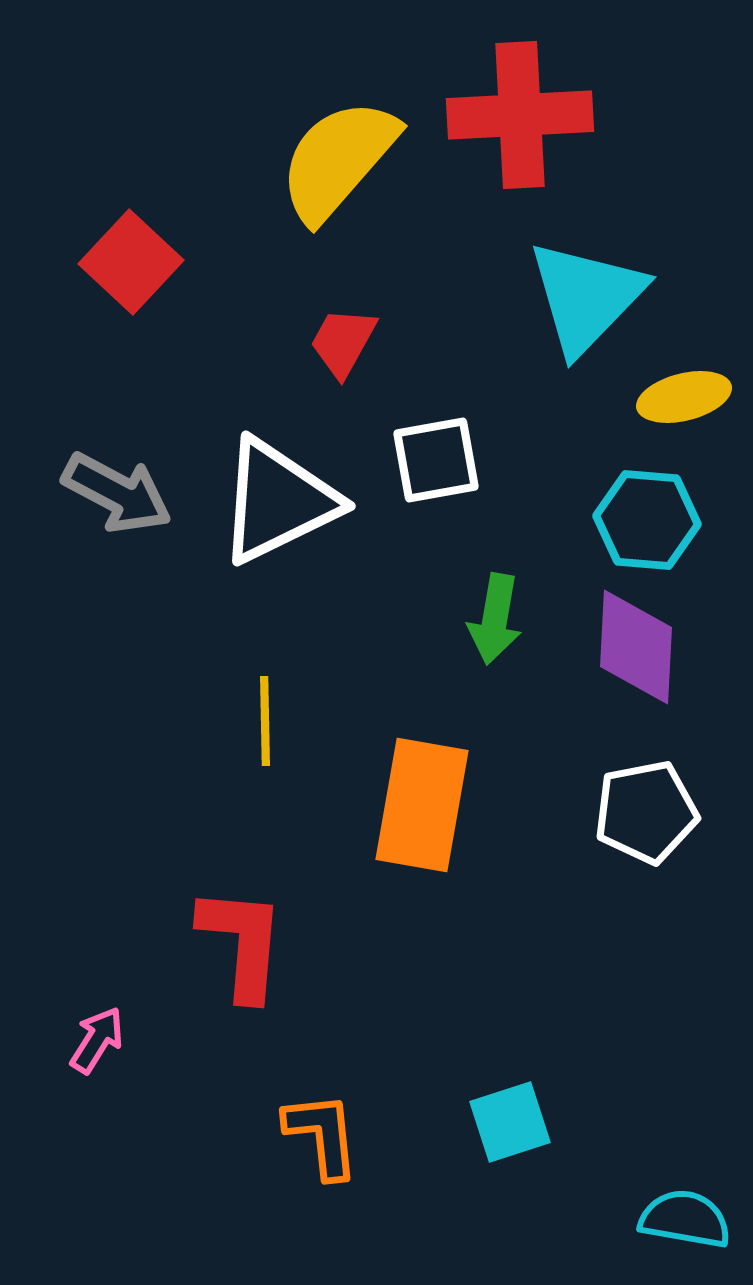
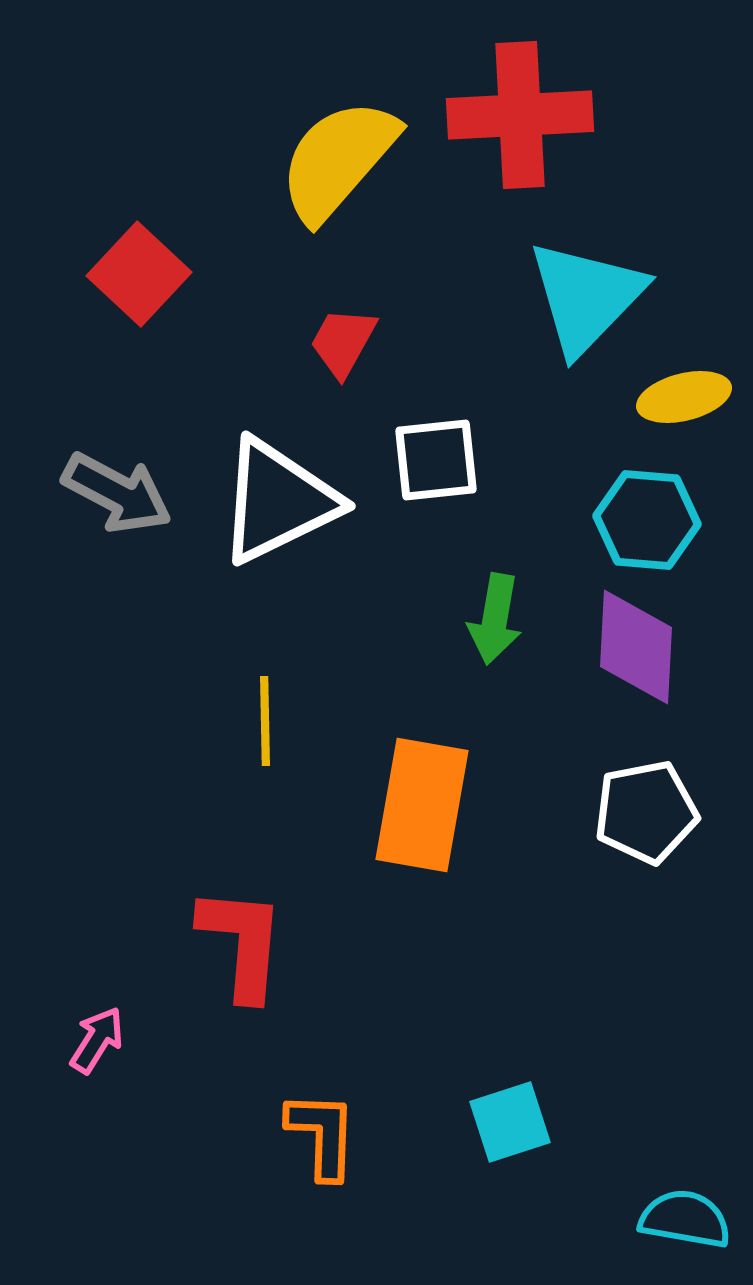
red square: moved 8 px right, 12 px down
white square: rotated 4 degrees clockwise
orange L-shape: rotated 8 degrees clockwise
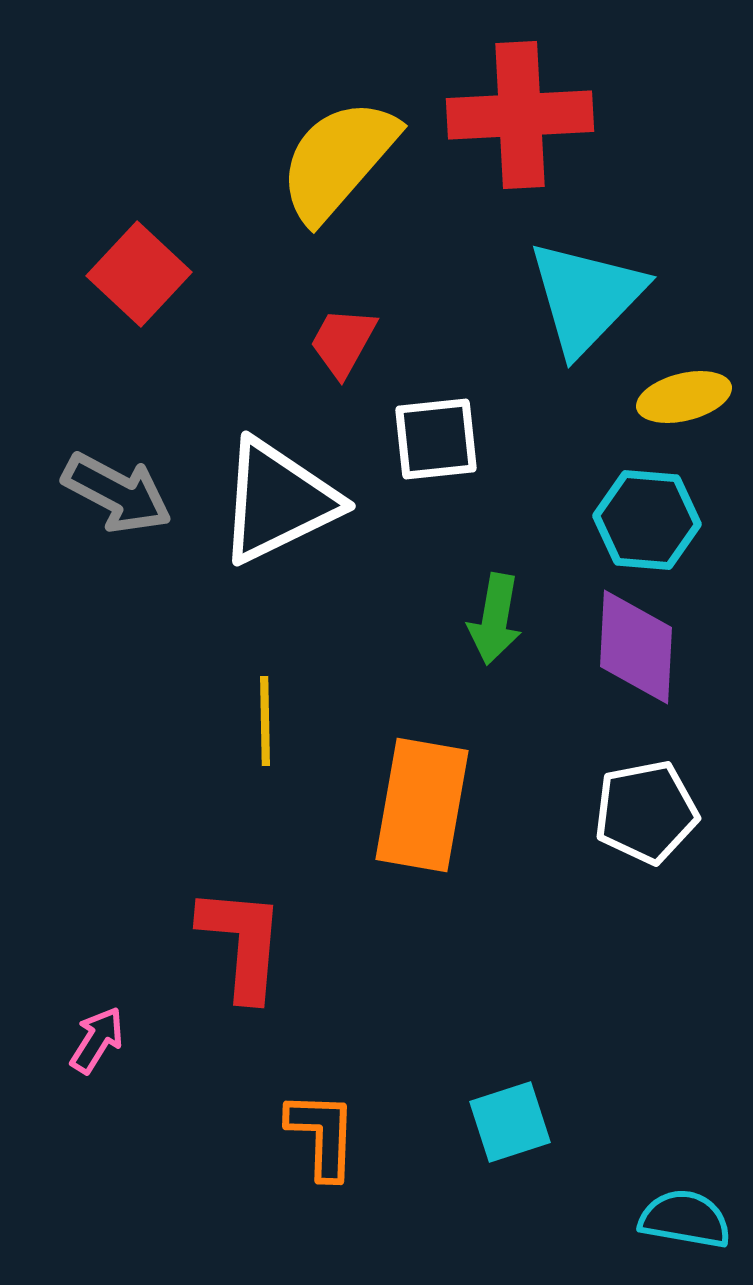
white square: moved 21 px up
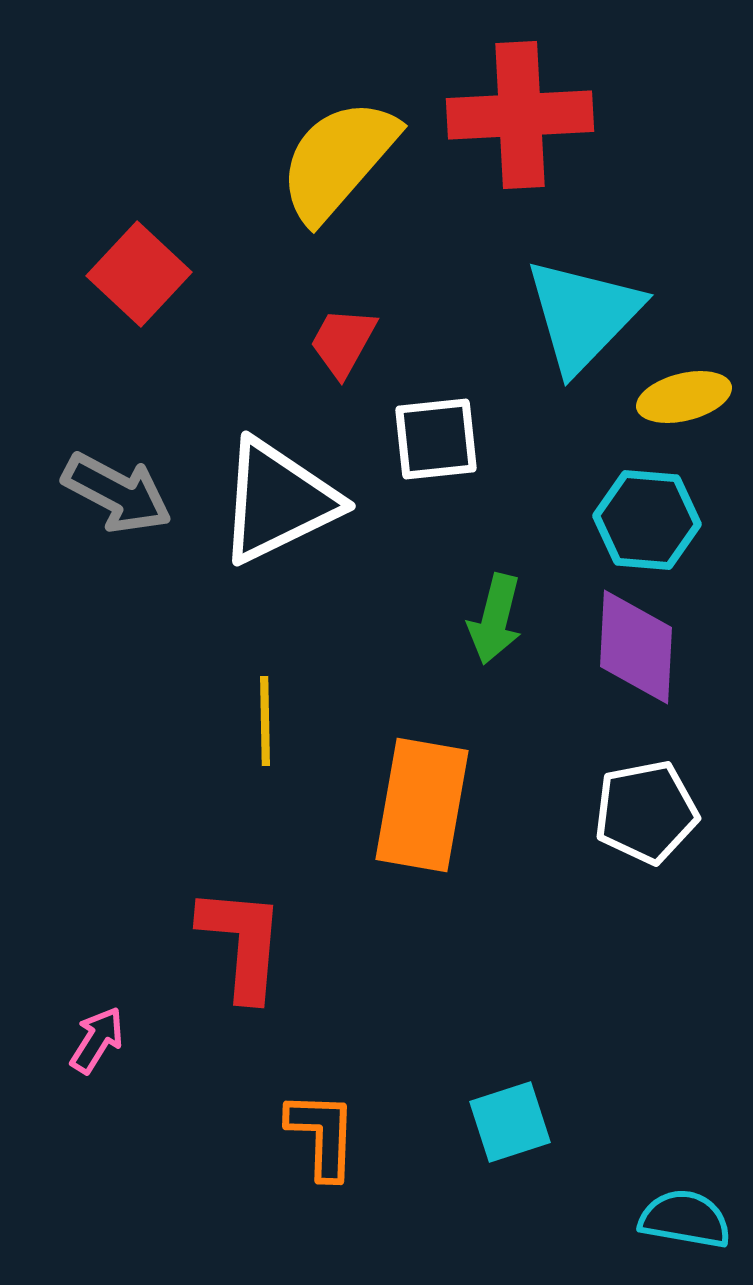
cyan triangle: moved 3 px left, 18 px down
green arrow: rotated 4 degrees clockwise
